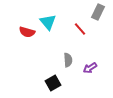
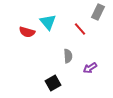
gray semicircle: moved 4 px up
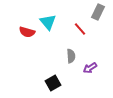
gray semicircle: moved 3 px right
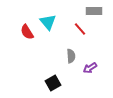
gray rectangle: moved 4 px left, 1 px up; rotated 63 degrees clockwise
red semicircle: rotated 42 degrees clockwise
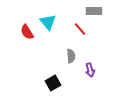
purple arrow: moved 2 px down; rotated 72 degrees counterclockwise
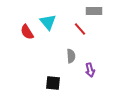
black square: rotated 35 degrees clockwise
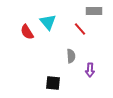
purple arrow: rotated 16 degrees clockwise
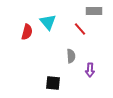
red semicircle: rotated 133 degrees counterclockwise
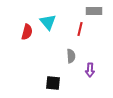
red line: rotated 56 degrees clockwise
